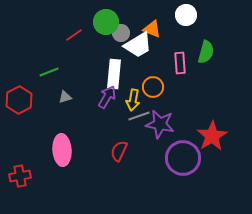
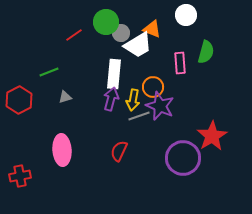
purple arrow: moved 4 px right, 2 px down; rotated 15 degrees counterclockwise
purple star: moved 18 px up; rotated 12 degrees clockwise
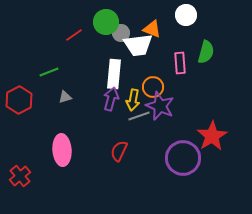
white trapezoid: rotated 24 degrees clockwise
red cross: rotated 30 degrees counterclockwise
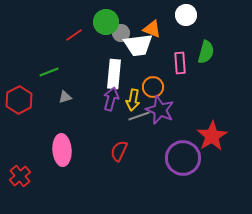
purple star: moved 4 px down
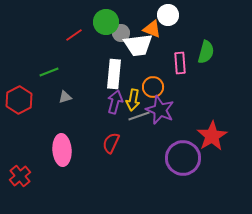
white circle: moved 18 px left
purple arrow: moved 4 px right, 3 px down
red semicircle: moved 8 px left, 8 px up
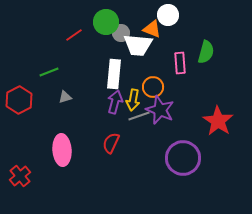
white trapezoid: rotated 12 degrees clockwise
red star: moved 6 px right, 15 px up; rotated 8 degrees counterclockwise
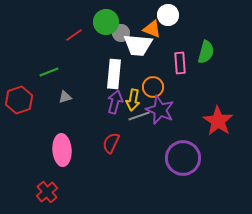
red hexagon: rotated 8 degrees clockwise
red cross: moved 27 px right, 16 px down
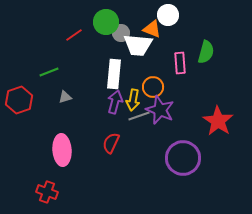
red cross: rotated 30 degrees counterclockwise
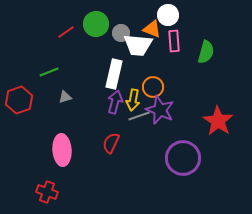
green circle: moved 10 px left, 2 px down
red line: moved 8 px left, 3 px up
pink rectangle: moved 6 px left, 22 px up
white rectangle: rotated 8 degrees clockwise
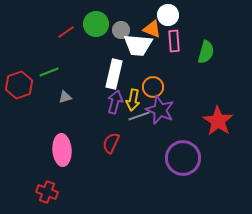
gray circle: moved 3 px up
red hexagon: moved 15 px up
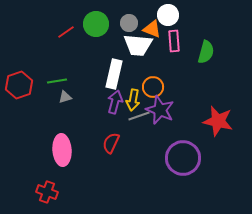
gray circle: moved 8 px right, 7 px up
green line: moved 8 px right, 9 px down; rotated 12 degrees clockwise
red star: rotated 20 degrees counterclockwise
